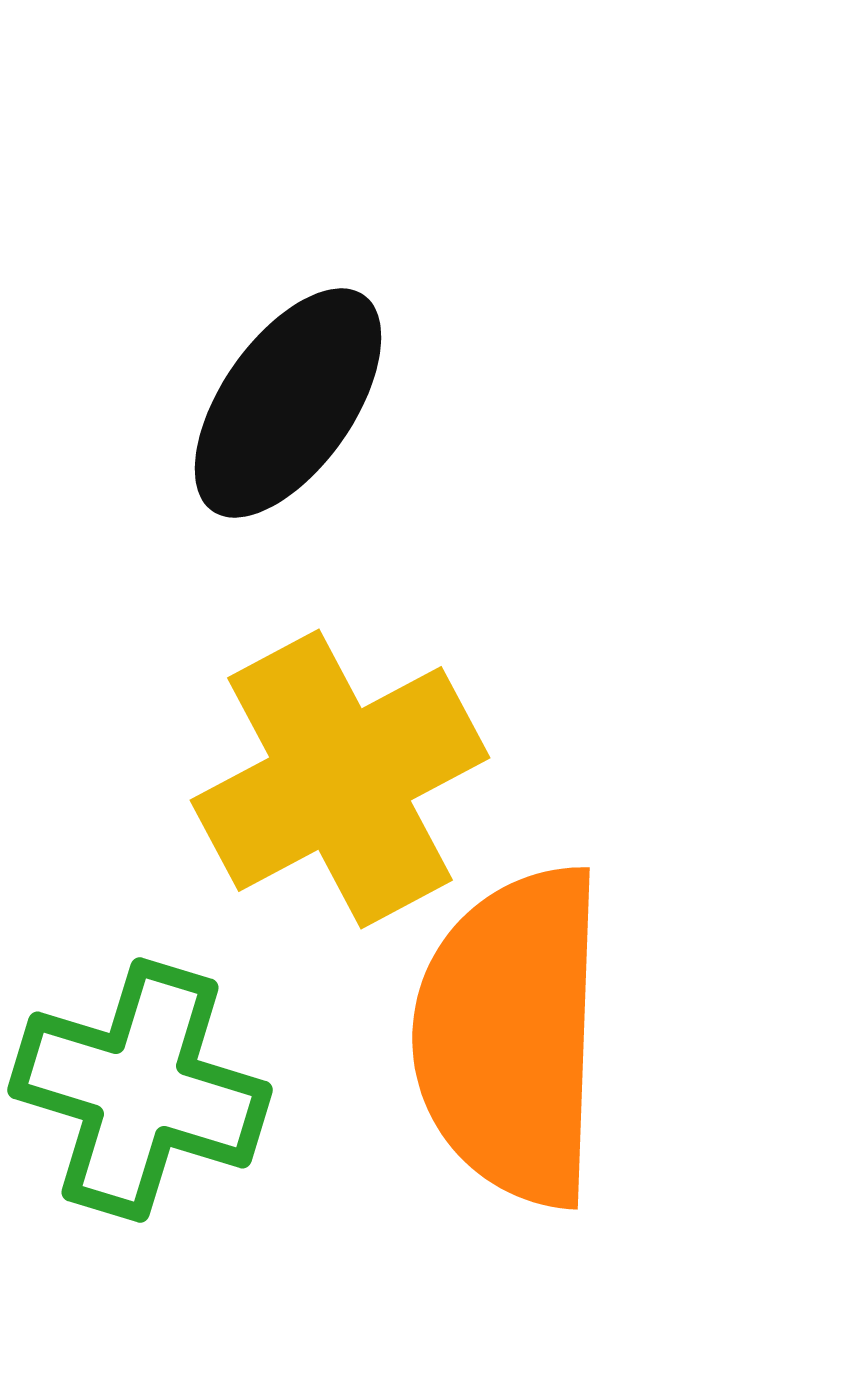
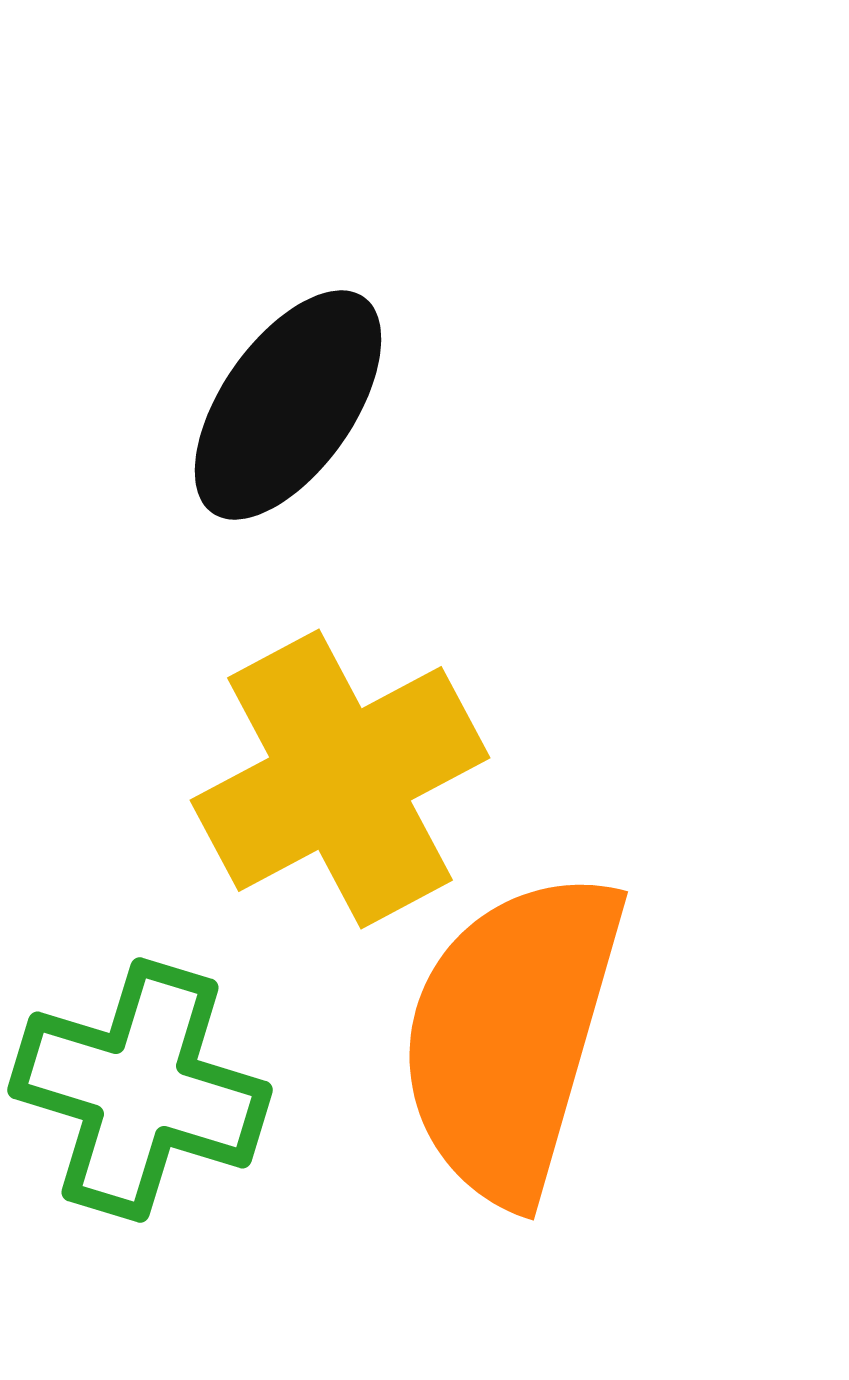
black ellipse: moved 2 px down
orange semicircle: rotated 14 degrees clockwise
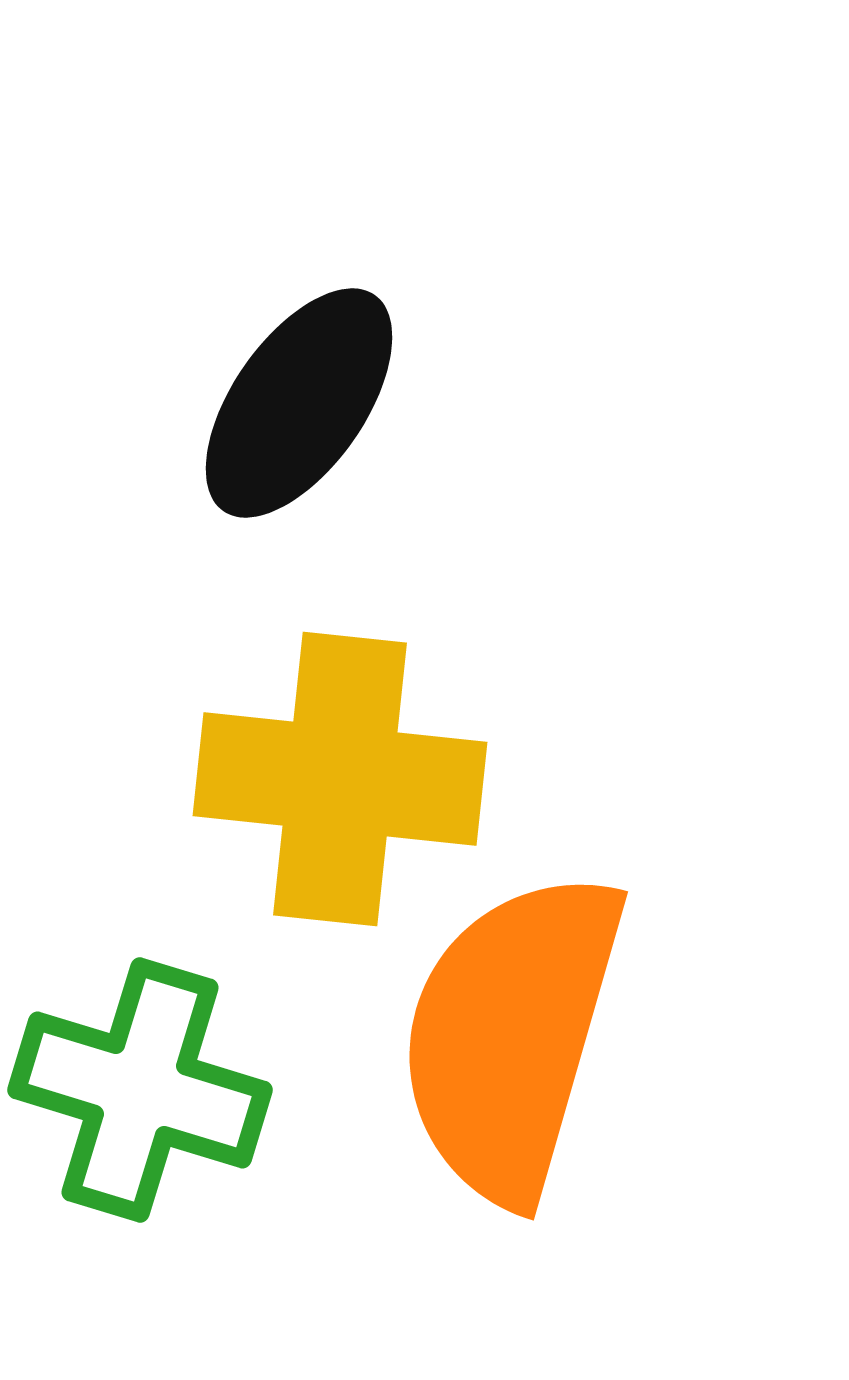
black ellipse: moved 11 px right, 2 px up
yellow cross: rotated 34 degrees clockwise
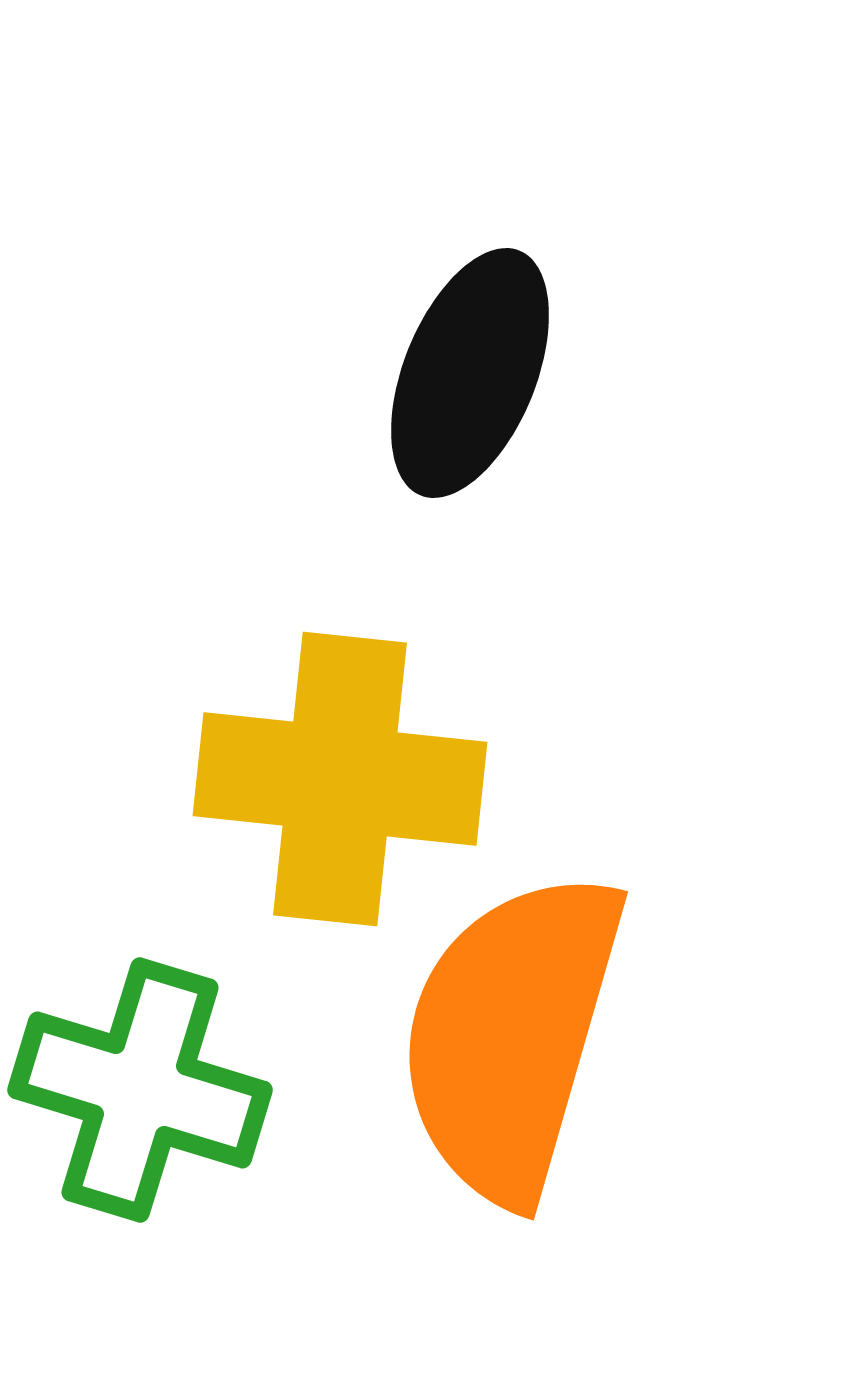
black ellipse: moved 171 px right, 30 px up; rotated 13 degrees counterclockwise
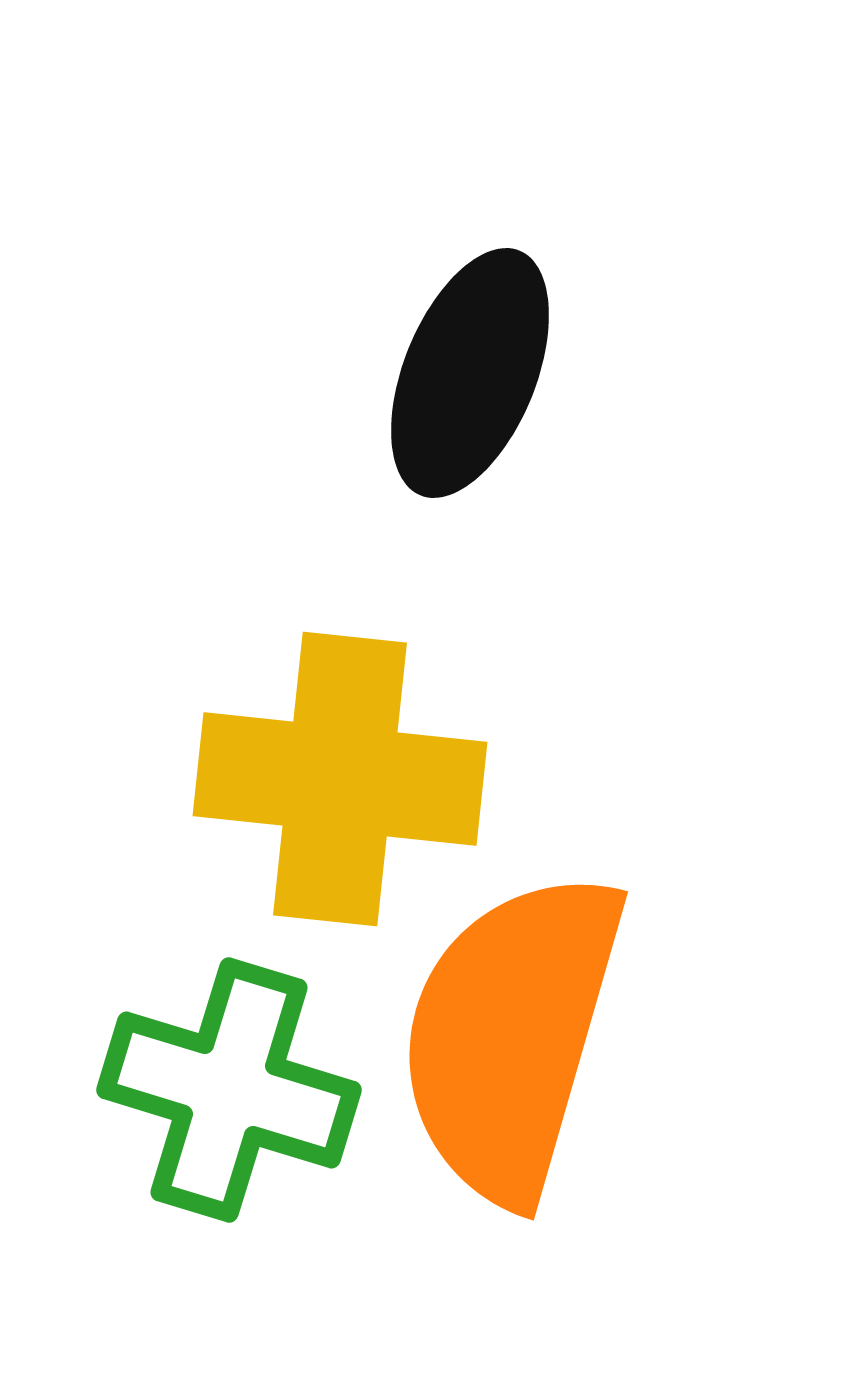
green cross: moved 89 px right
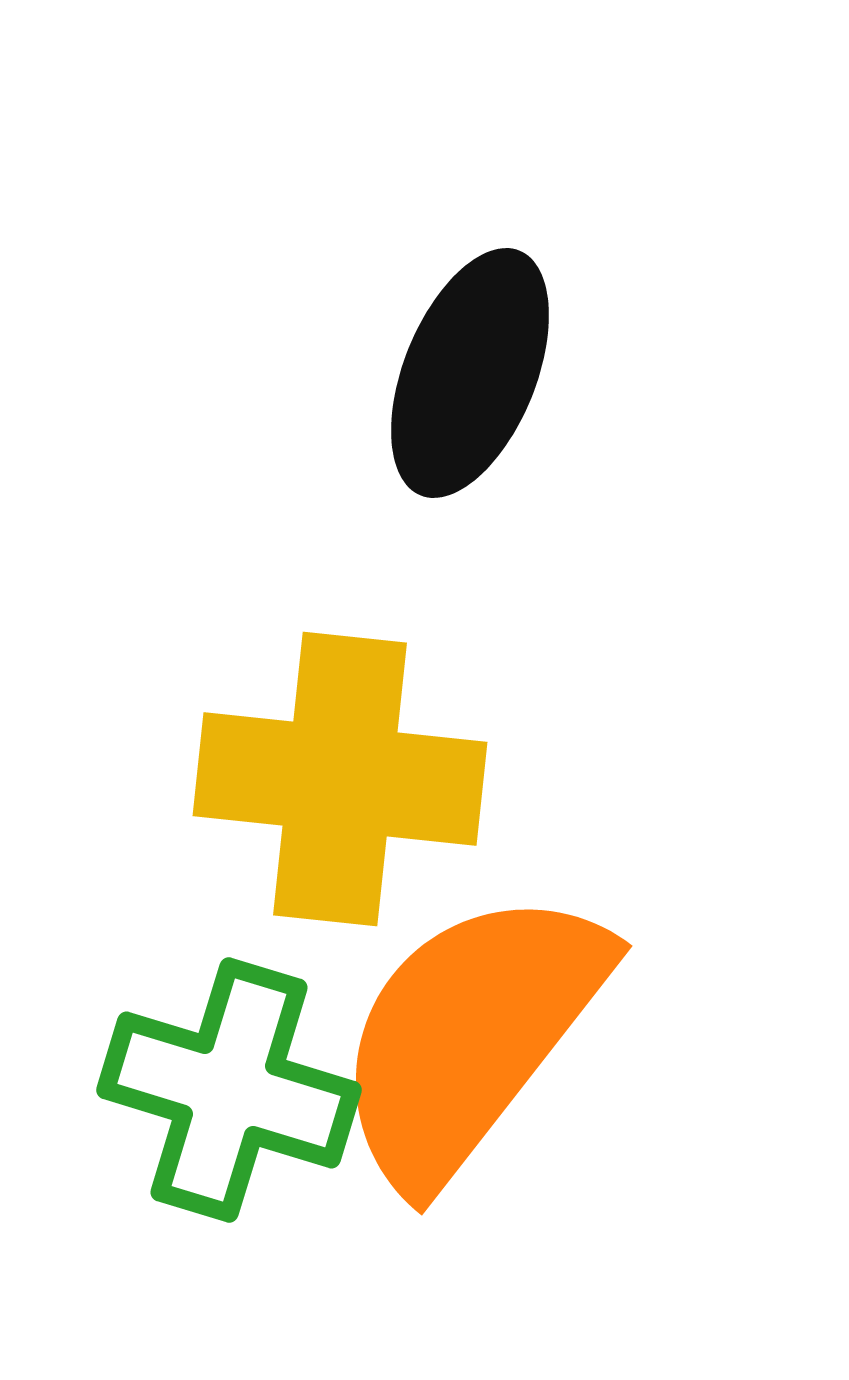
orange semicircle: moved 41 px left; rotated 22 degrees clockwise
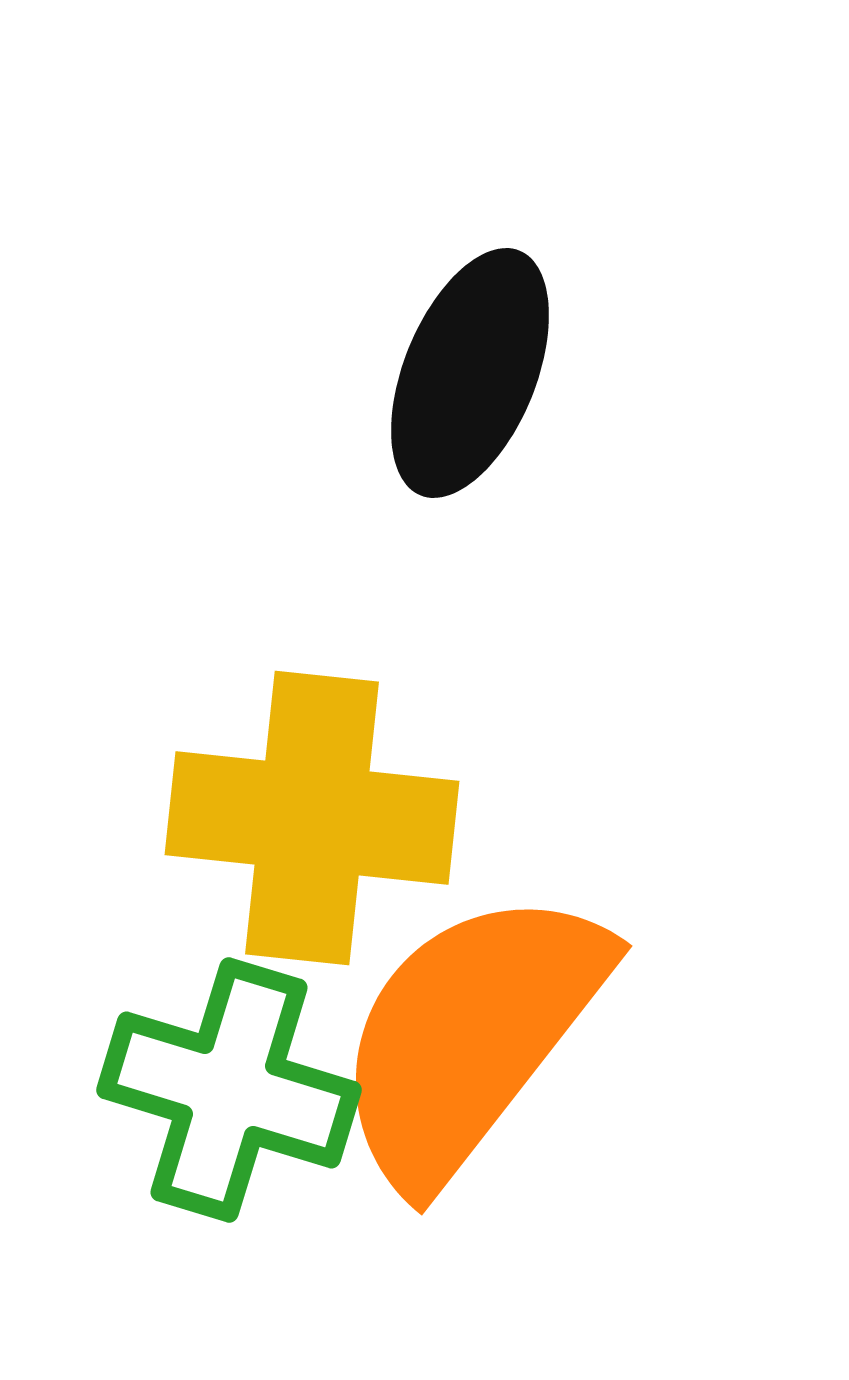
yellow cross: moved 28 px left, 39 px down
